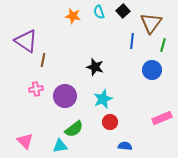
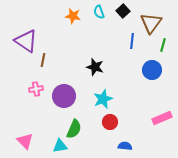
purple circle: moved 1 px left
green semicircle: rotated 30 degrees counterclockwise
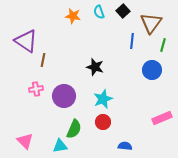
red circle: moved 7 px left
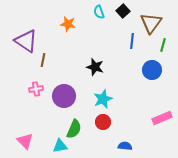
orange star: moved 5 px left, 8 px down
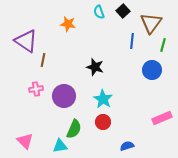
cyan star: rotated 18 degrees counterclockwise
blue semicircle: moved 2 px right; rotated 24 degrees counterclockwise
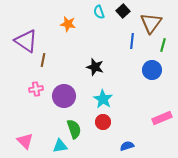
green semicircle: rotated 42 degrees counterclockwise
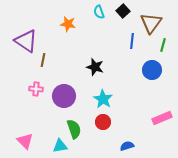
pink cross: rotated 16 degrees clockwise
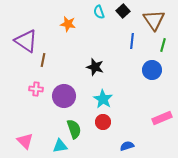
brown triangle: moved 3 px right, 3 px up; rotated 10 degrees counterclockwise
